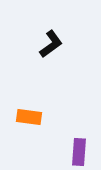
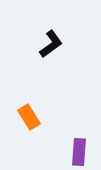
orange rectangle: rotated 50 degrees clockwise
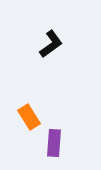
purple rectangle: moved 25 px left, 9 px up
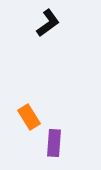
black L-shape: moved 3 px left, 21 px up
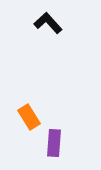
black L-shape: rotated 96 degrees counterclockwise
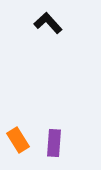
orange rectangle: moved 11 px left, 23 px down
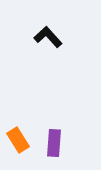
black L-shape: moved 14 px down
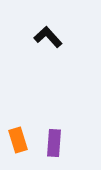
orange rectangle: rotated 15 degrees clockwise
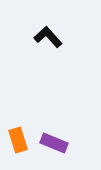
purple rectangle: rotated 72 degrees counterclockwise
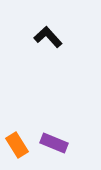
orange rectangle: moved 1 px left, 5 px down; rotated 15 degrees counterclockwise
